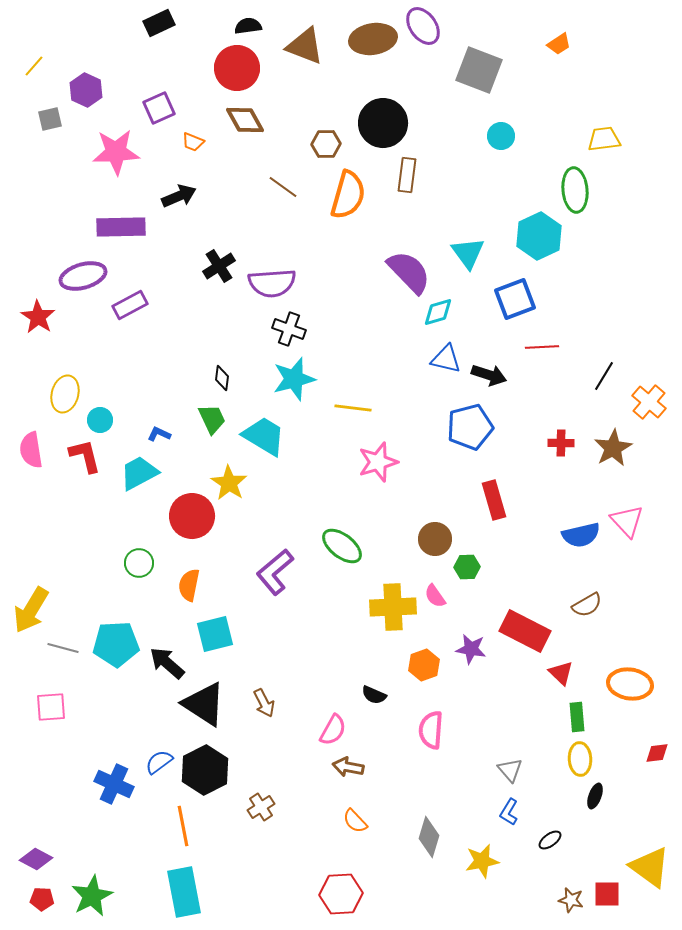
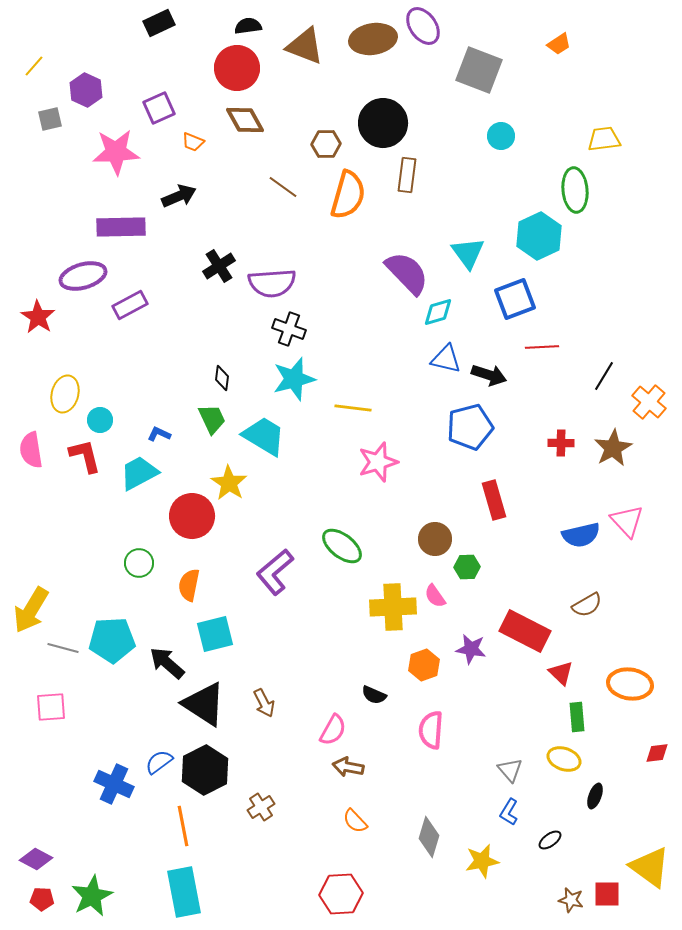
purple semicircle at (409, 272): moved 2 px left, 1 px down
cyan pentagon at (116, 644): moved 4 px left, 4 px up
yellow ellipse at (580, 759): moved 16 px left; rotated 68 degrees counterclockwise
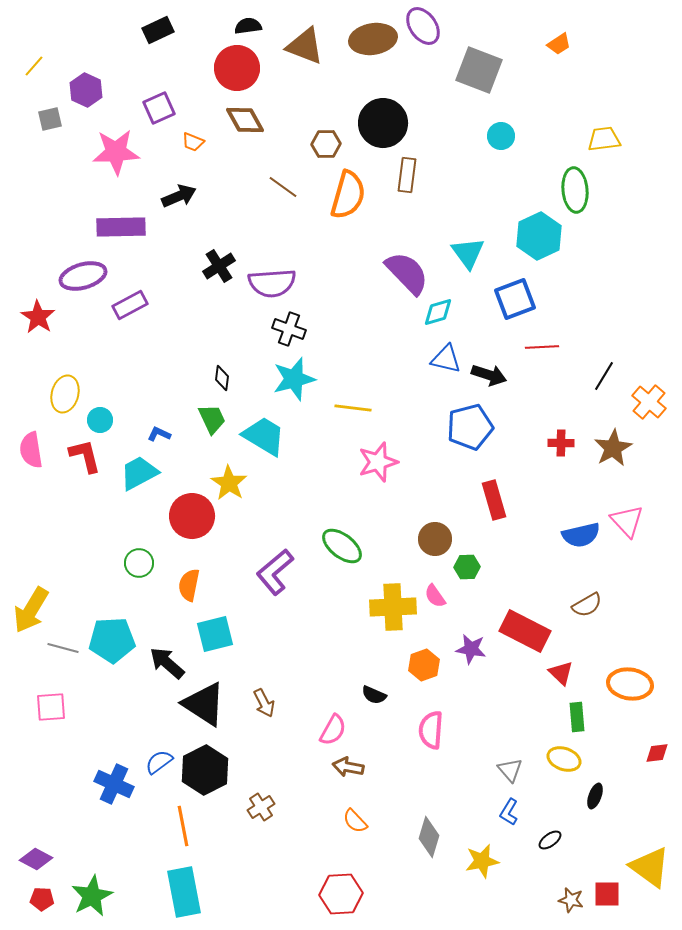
black rectangle at (159, 23): moved 1 px left, 7 px down
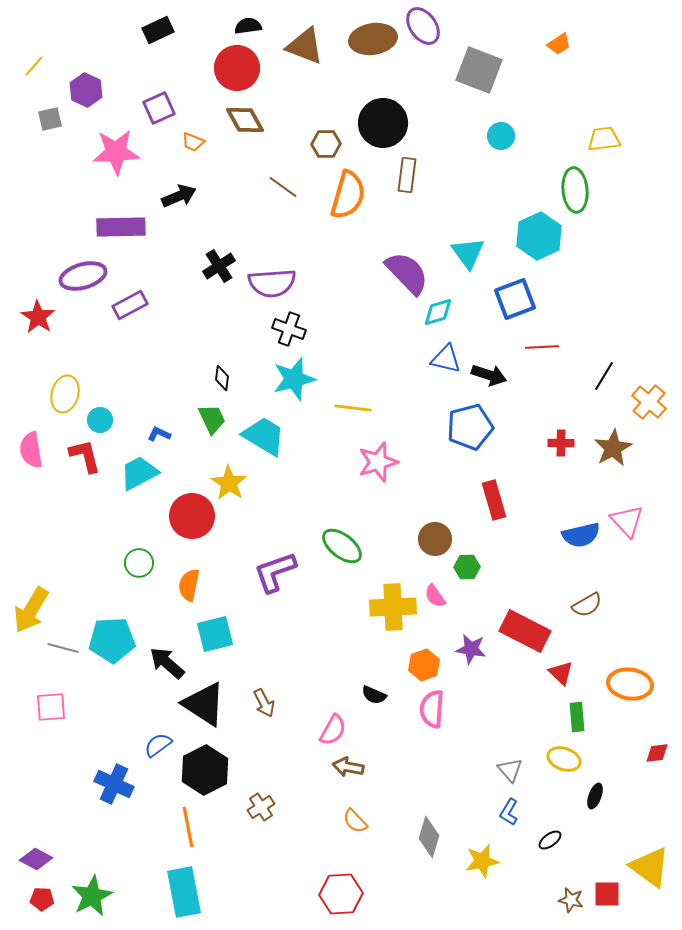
purple L-shape at (275, 572): rotated 21 degrees clockwise
pink semicircle at (431, 730): moved 1 px right, 21 px up
blue semicircle at (159, 762): moved 1 px left, 17 px up
orange line at (183, 826): moved 5 px right, 1 px down
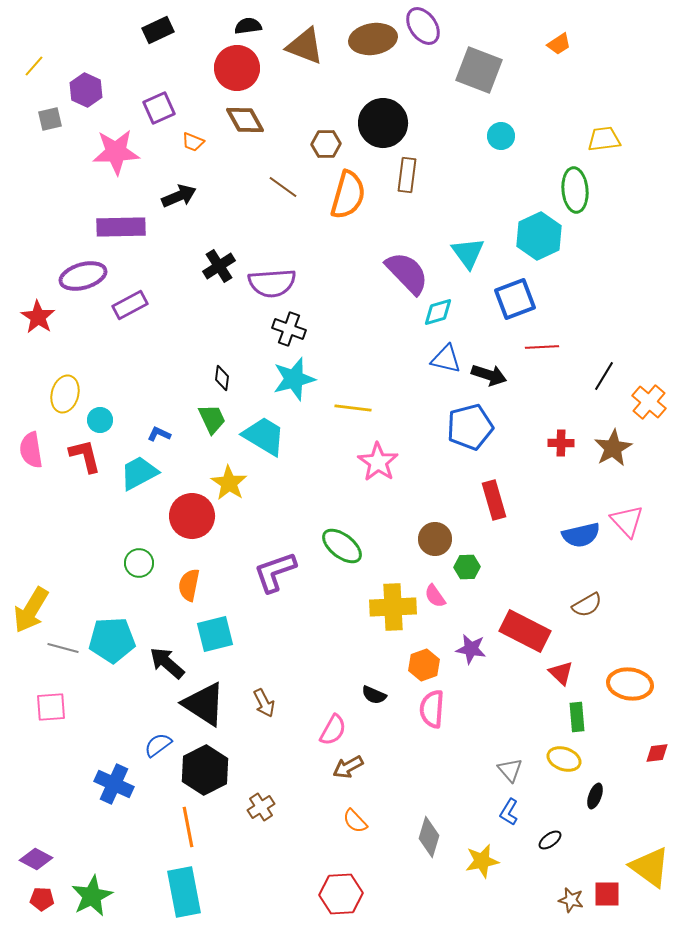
pink star at (378, 462): rotated 21 degrees counterclockwise
brown arrow at (348, 767): rotated 40 degrees counterclockwise
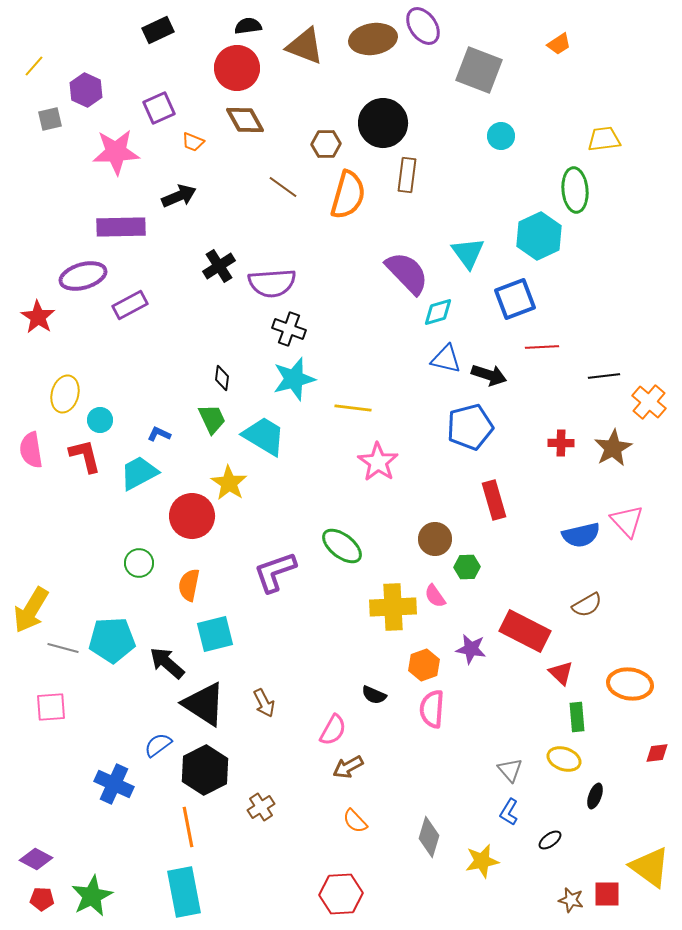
black line at (604, 376): rotated 52 degrees clockwise
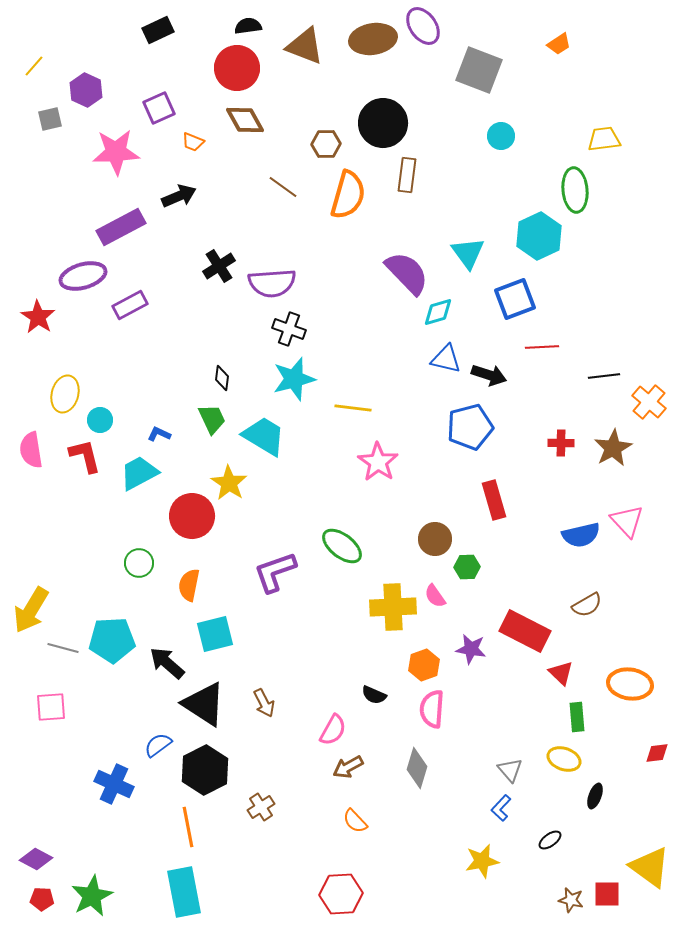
purple rectangle at (121, 227): rotated 27 degrees counterclockwise
blue L-shape at (509, 812): moved 8 px left, 4 px up; rotated 12 degrees clockwise
gray diamond at (429, 837): moved 12 px left, 69 px up
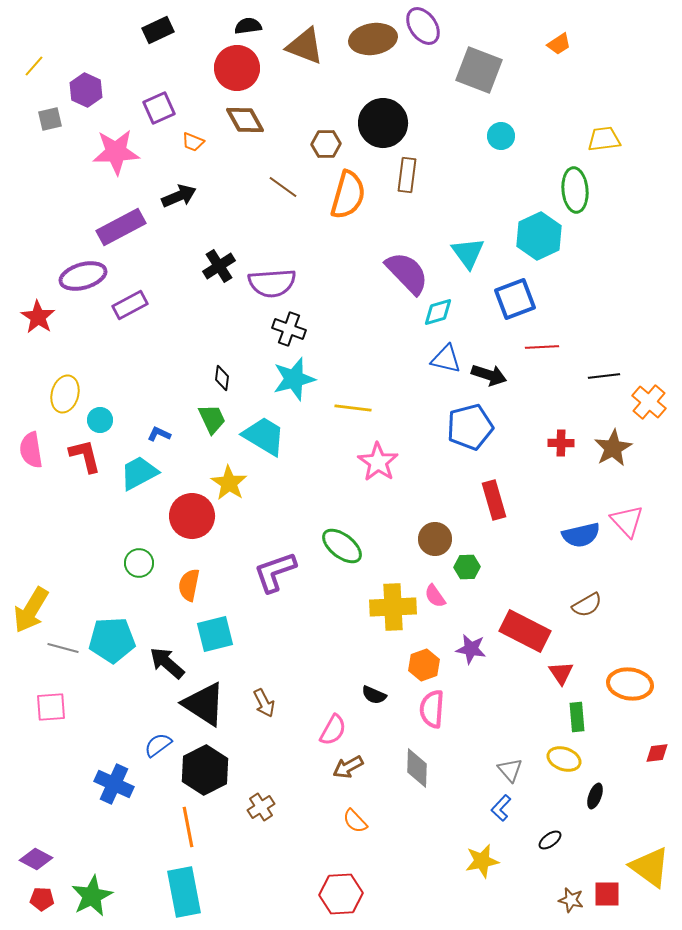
red triangle at (561, 673): rotated 12 degrees clockwise
gray diamond at (417, 768): rotated 15 degrees counterclockwise
